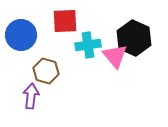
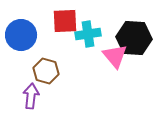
black hexagon: rotated 20 degrees counterclockwise
cyan cross: moved 11 px up
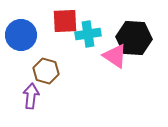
pink triangle: rotated 16 degrees counterclockwise
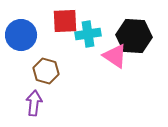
black hexagon: moved 2 px up
purple arrow: moved 3 px right, 7 px down
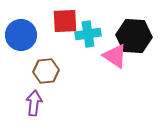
brown hexagon: rotated 20 degrees counterclockwise
